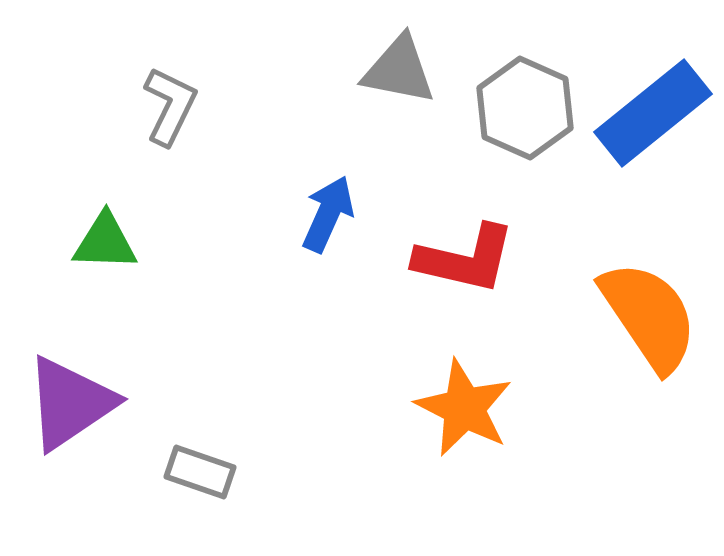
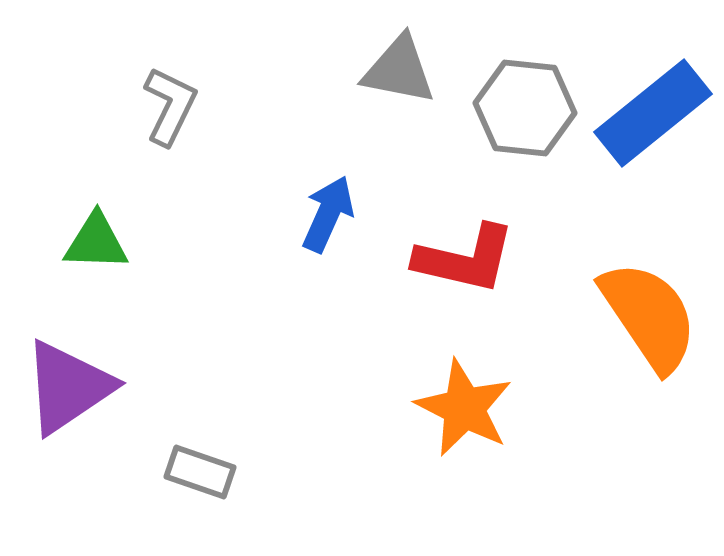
gray hexagon: rotated 18 degrees counterclockwise
green triangle: moved 9 px left
purple triangle: moved 2 px left, 16 px up
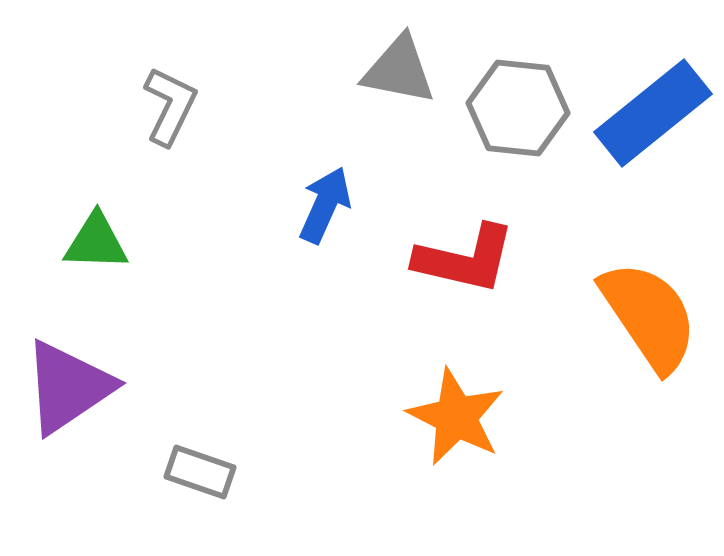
gray hexagon: moved 7 px left
blue arrow: moved 3 px left, 9 px up
orange star: moved 8 px left, 9 px down
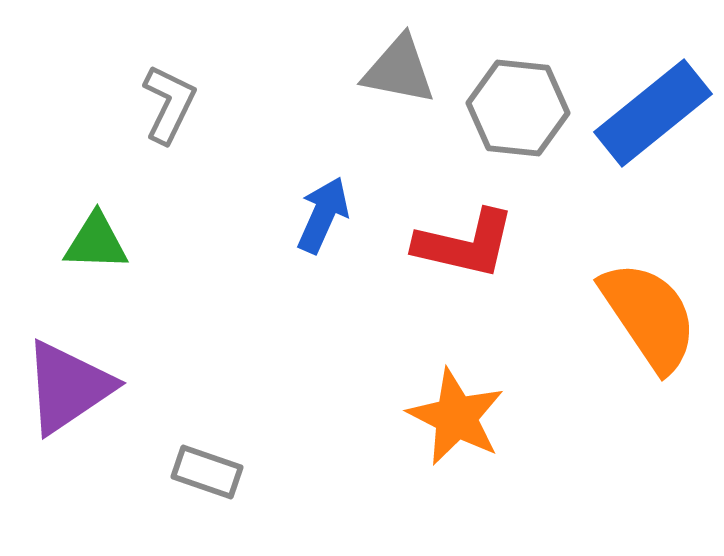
gray L-shape: moved 1 px left, 2 px up
blue arrow: moved 2 px left, 10 px down
red L-shape: moved 15 px up
gray rectangle: moved 7 px right
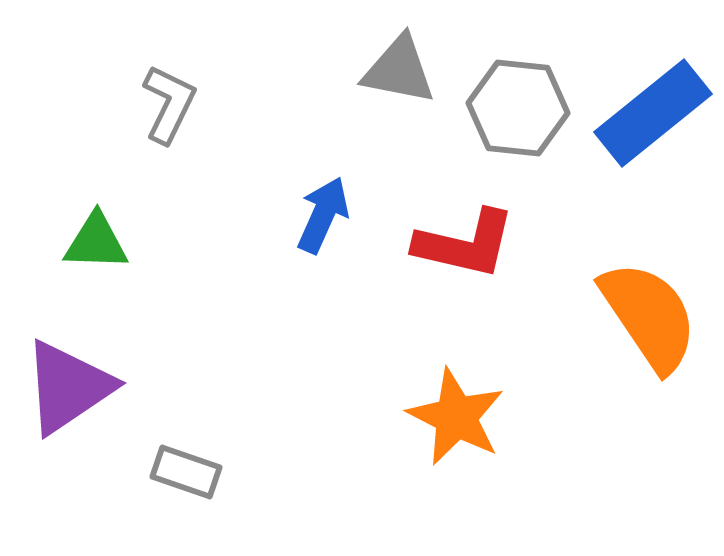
gray rectangle: moved 21 px left
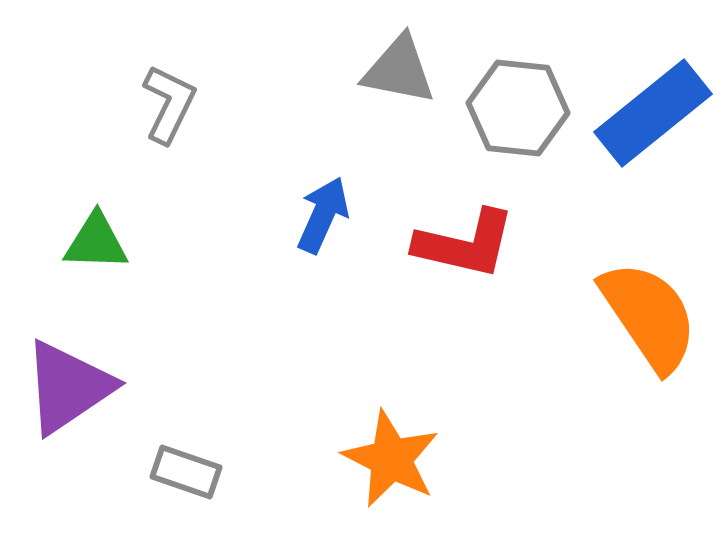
orange star: moved 65 px left, 42 px down
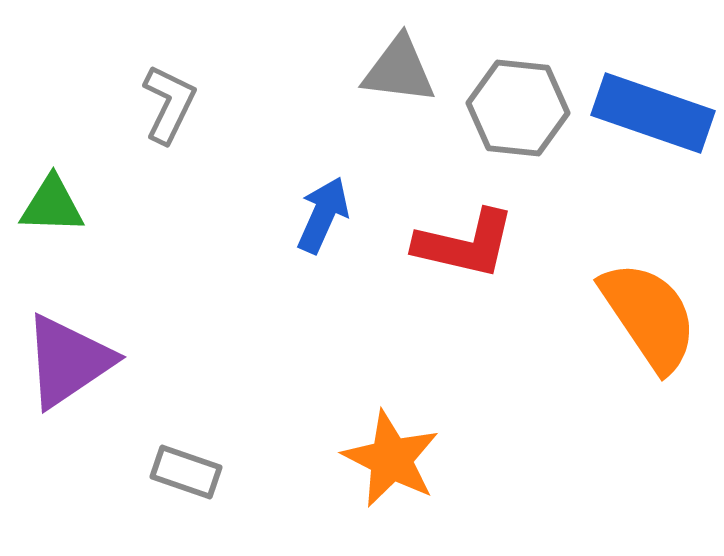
gray triangle: rotated 4 degrees counterclockwise
blue rectangle: rotated 58 degrees clockwise
green triangle: moved 44 px left, 37 px up
purple triangle: moved 26 px up
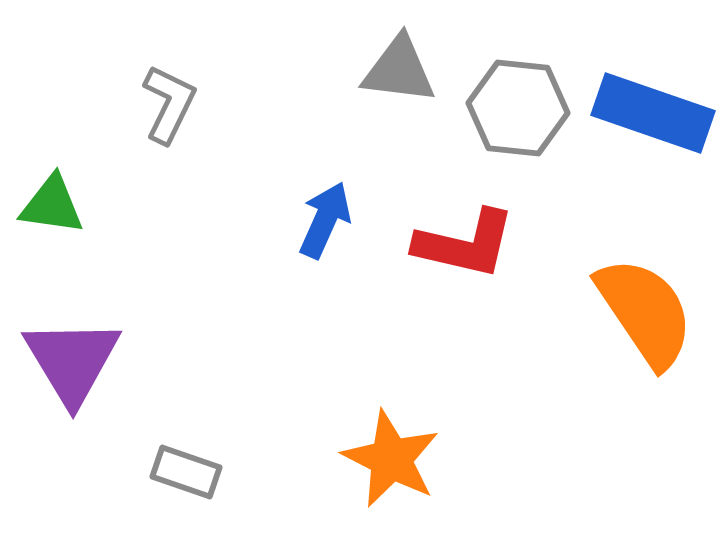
green triangle: rotated 6 degrees clockwise
blue arrow: moved 2 px right, 5 px down
orange semicircle: moved 4 px left, 4 px up
purple triangle: moved 4 px right; rotated 27 degrees counterclockwise
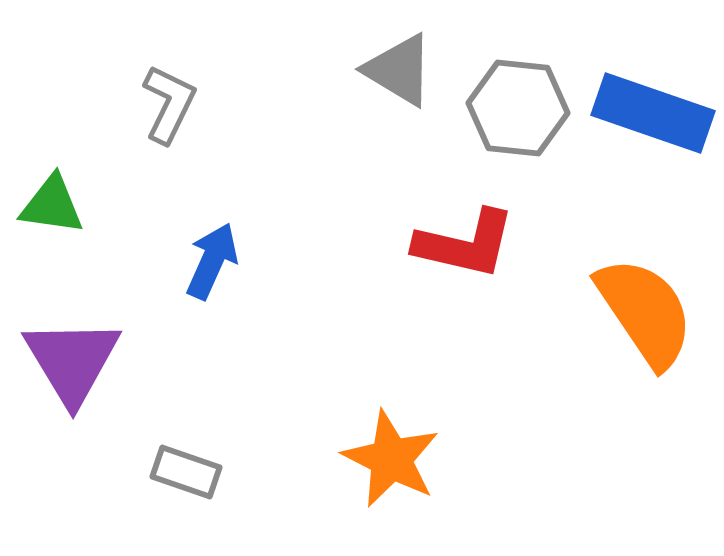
gray triangle: rotated 24 degrees clockwise
blue arrow: moved 113 px left, 41 px down
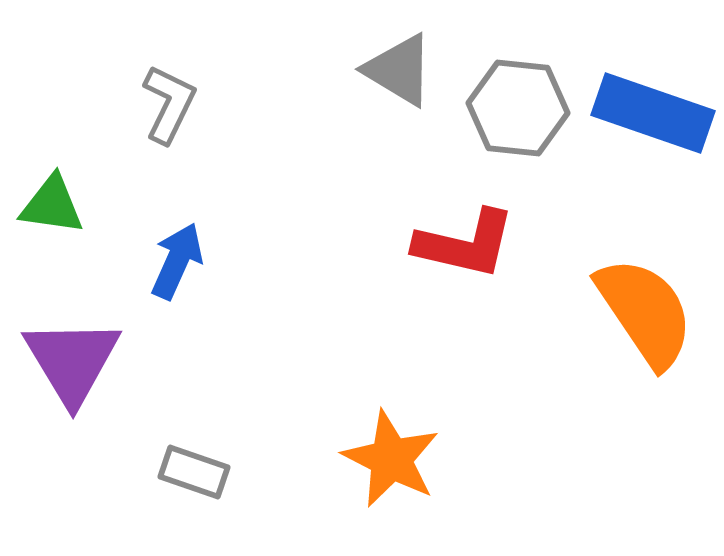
blue arrow: moved 35 px left
gray rectangle: moved 8 px right
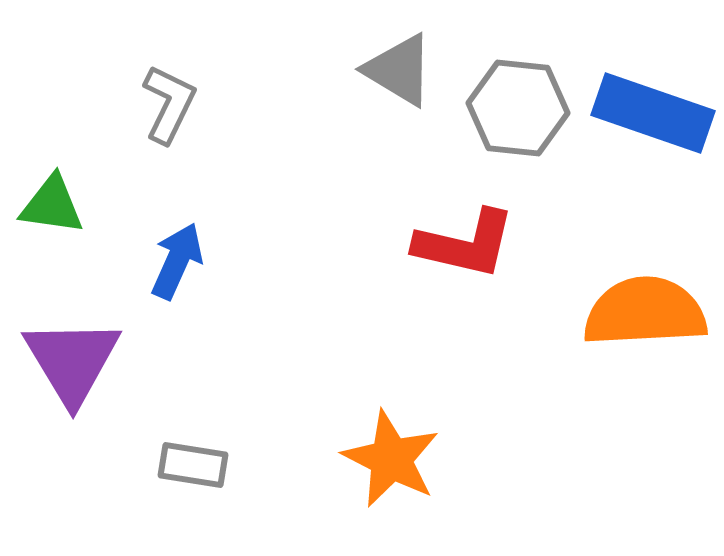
orange semicircle: rotated 59 degrees counterclockwise
gray rectangle: moved 1 px left, 7 px up; rotated 10 degrees counterclockwise
